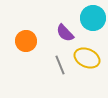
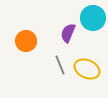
purple semicircle: moved 3 px right; rotated 66 degrees clockwise
yellow ellipse: moved 11 px down
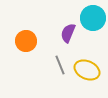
yellow ellipse: moved 1 px down
